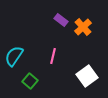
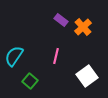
pink line: moved 3 px right
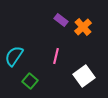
white square: moved 3 px left
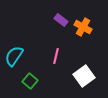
orange cross: rotated 18 degrees counterclockwise
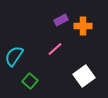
purple rectangle: rotated 64 degrees counterclockwise
orange cross: moved 1 px up; rotated 30 degrees counterclockwise
pink line: moved 1 px left, 7 px up; rotated 35 degrees clockwise
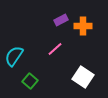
white square: moved 1 px left, 1 px down; rotated 20 degrees counterclockwise
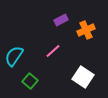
orange cross: moved 3 px right, 4 px down; rotated 24 degrees counterclockwise
pink line: moved 2 px left, 2 px down
